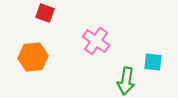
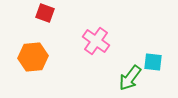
green arrow: moved 4 px right, 3 px up; rotated 28 degrees clockwise
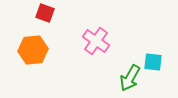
orange hexagon: moved 7 px up
green arrow: rotated 8 degrees counterclockwise
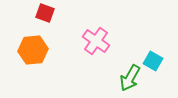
cyan square: moved 1 px up; rotated 24 degrees clockwise
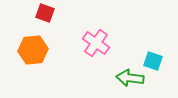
pink cross: moved 2 px down
cyan square: rotated 12 degrees counterclockwise
green arrow: rotated 68 degrees clockwise
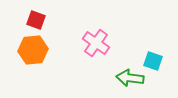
red square: moved 9 px left, 7 px down
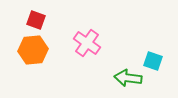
pink cross: moved 9 px left
green arrow: moved 2 px left
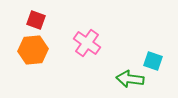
green arrow: moved 2 px right, 1 px down
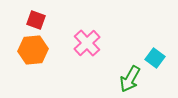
pink cross: rotated 12 degrees clockwise
cyan square: moved 2 px right, 3 px up; rotated 18 degrees clockwise
green arrow: rotated 68 degrees counterclockwise
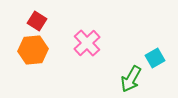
red square: moved 1 px right, 1 px down; rotated 12 degrees clockwise
cyan square: rotated 24 degrees clockwise
green arrow: moved 1 px right
